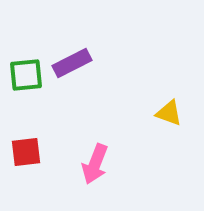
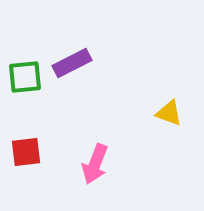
green square: moved 1 px left, 2 px down
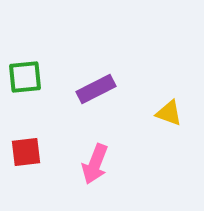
purple rectangle: moved 24 px right, 26 px down
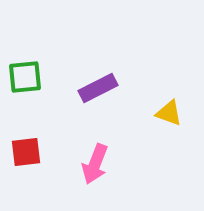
purple rectangle: moved 2 px right, 1 px up
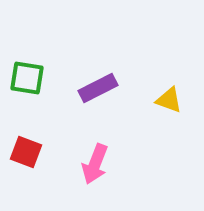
green square: moved 2 px right, 1 px down; rotated 15 degrees clockwise
yellow triangle: moved 13 px up
red square: rotated 28 degrees clockwise
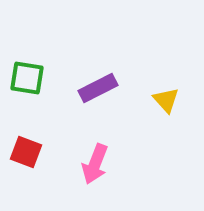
yellow triangle: moved 3 px left; rotated 28 degrees clockwise
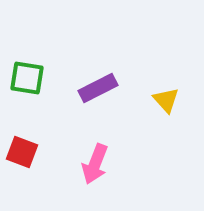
red square: moved 4 px left
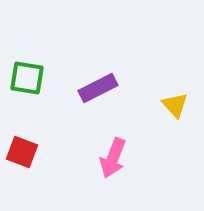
yellow triangle: moved 9 px right, 5 px down
pink arrow: moved 18 px right, 6 px up
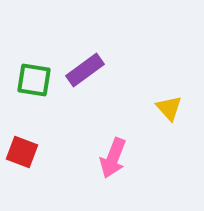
green square: moved 7 px right, 2 px down
purple rectangle: moved 13 px left, 18 px up; rotated 9 degrees counterclockwise
yellow triangle: moved 6 px left, 3 px down
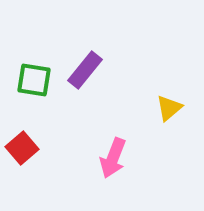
purple rectangle: rotated 15 degrees counterclockwise
yellow triangle: rotated 32 degrees clockwise
red square: moved 4 px up; rotated 28 degrees clockwise
